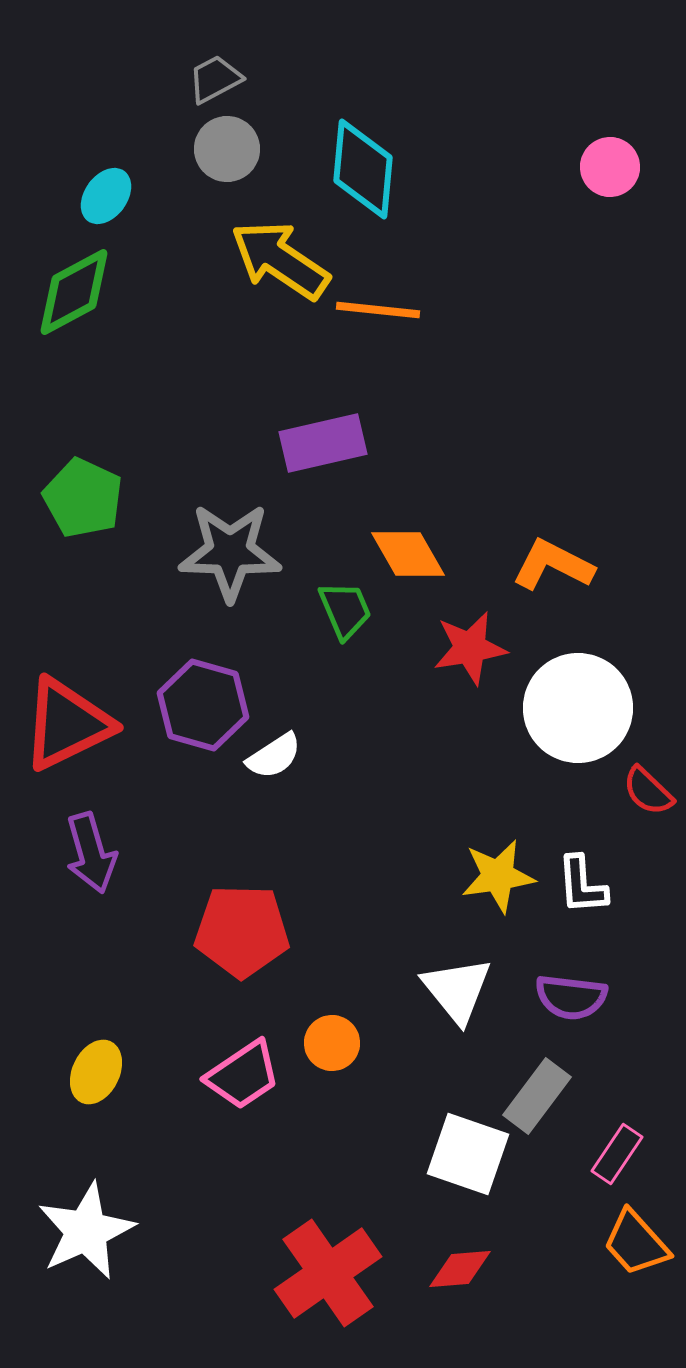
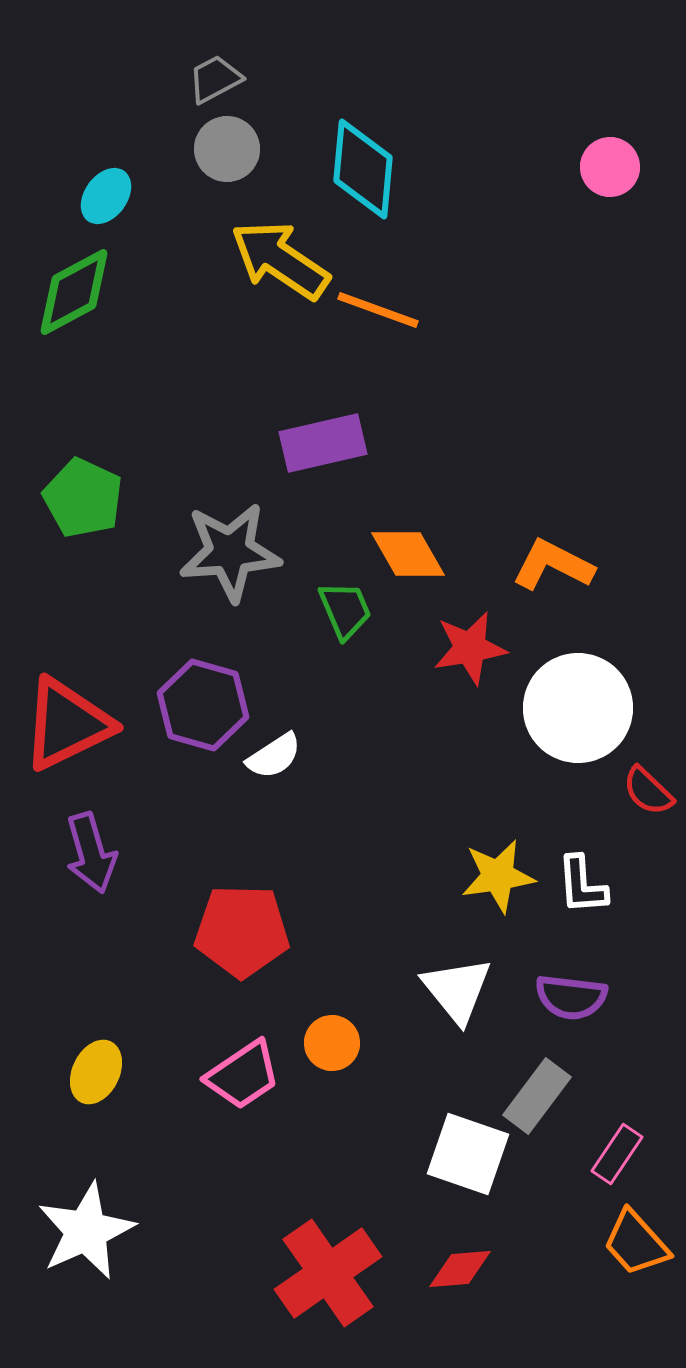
orange line: rotated 14 degrees clockwise
gray star: rotated 6 degrees counterclockwise
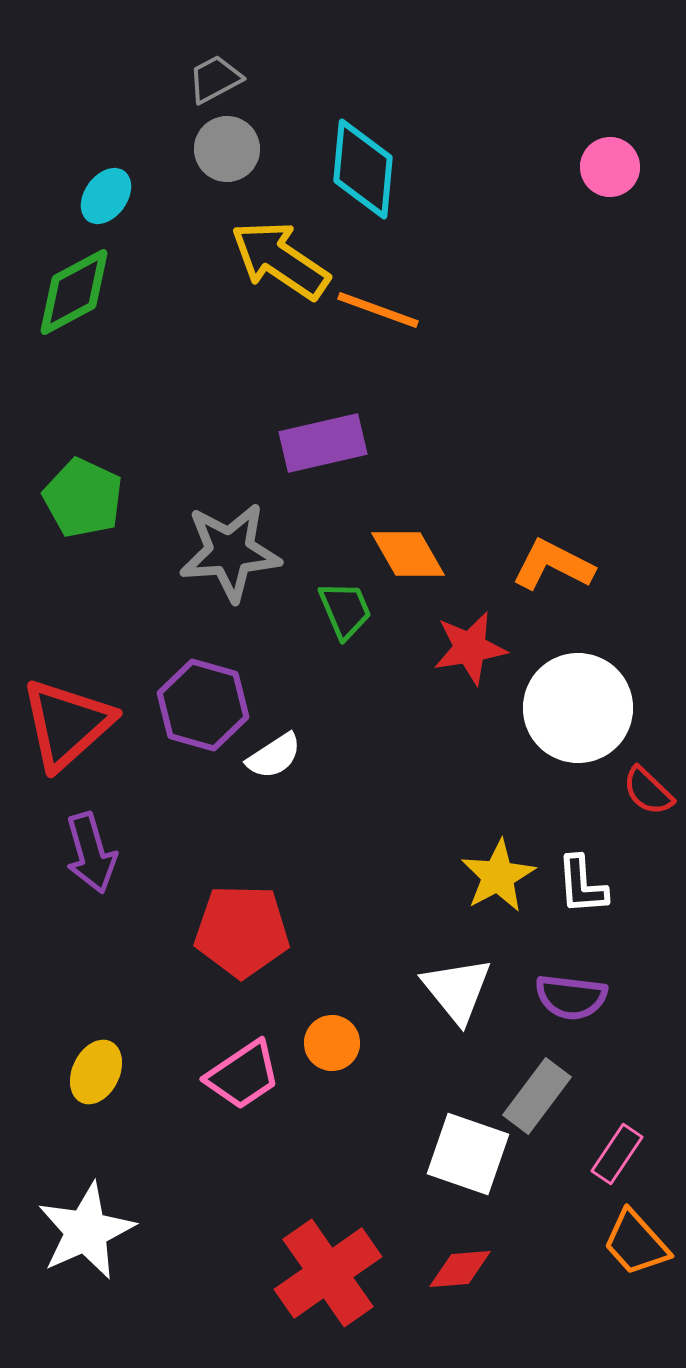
red triangle: rotated 16 degrees counterclockwise
yellow star: rotated 20 degrees counterclockwise
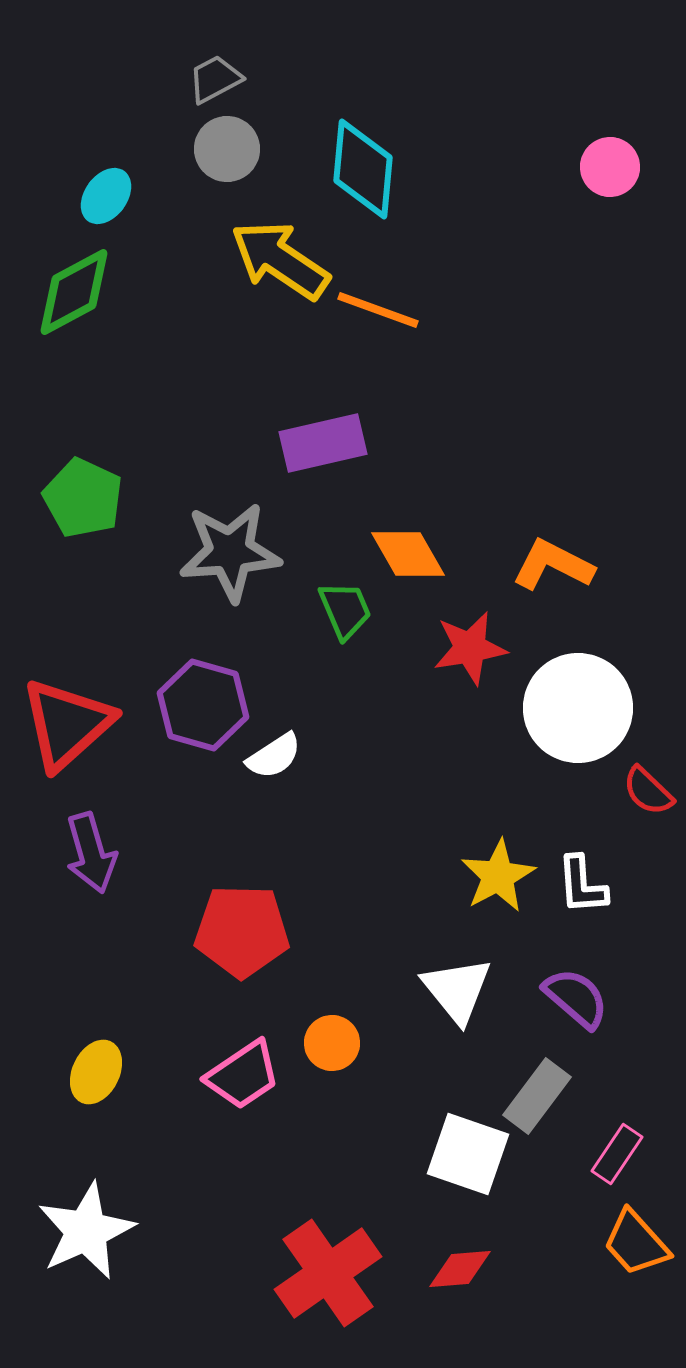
purple semicircle: moved 5 px right, 1 px down; rotated 146 degrees counterclockwise
